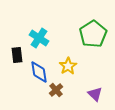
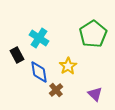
black rectangle: rotated 21 degrees counterclockwise
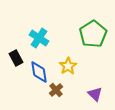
black rectangle: moved 1 px left, 3 px down
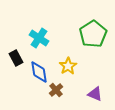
purple triangle: rotated 21 degrees counterclockwise
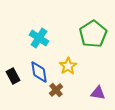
black rectangle: moved 3 px left, 18 px down
purple triangle: moved 3 px right, 1 px up; rotated 14 degrees counterclockwise
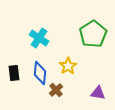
blue diamond: moved 1 px right, 1 px down; rotated 15 degrees clockwise
black rectangle: moved 1 px right, 3 px up; rotated 21 degrees clockwise
